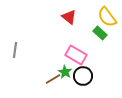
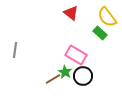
red triangle: moved 2 px right, 4 px up
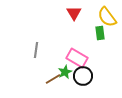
red triangle: moved 3 px right; rotated 21 degrees clockwise
green rectangle: rotated 40 degrees clockwise
gray line: moved 21 px right
pink rectangle: moved 1 px right, 3 px down
green star: rotated 16 degrees clockwise
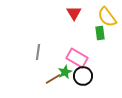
gray line: moved 2 px right, 2 px down
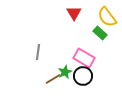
green rectangle: rotated 40 degrees counterclockwise
pink rectangle: moved 7 px right
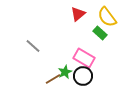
red triangle: moved 4 px right, 1 px down; rotated 21 degrees clockwise
gray line: moved 5 px left, 6 px up; rotated 56 degrees counterclockwise
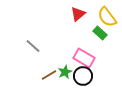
brown line: moved 4 px left, 4 px up
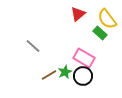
yellow semicircle: moved 2 px down
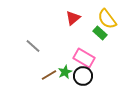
red triangle: moved 5 px left, 4 px down
